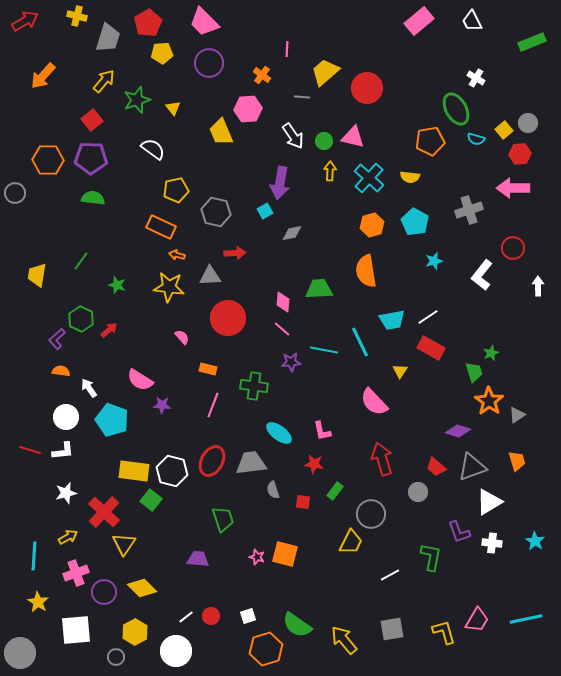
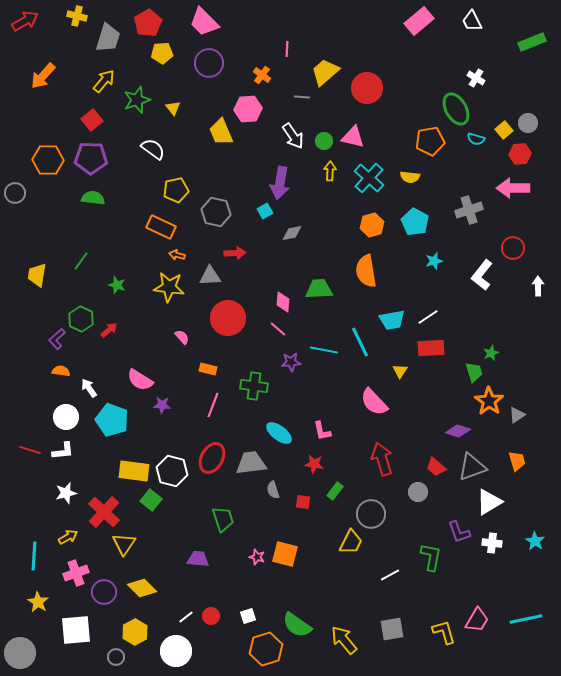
pink line at (282, 329): moved 4 px left
red rectangle at (431, 348): rotated 32 degrees counterclockwise
red ellipse at (212, 461): moved 3 px up
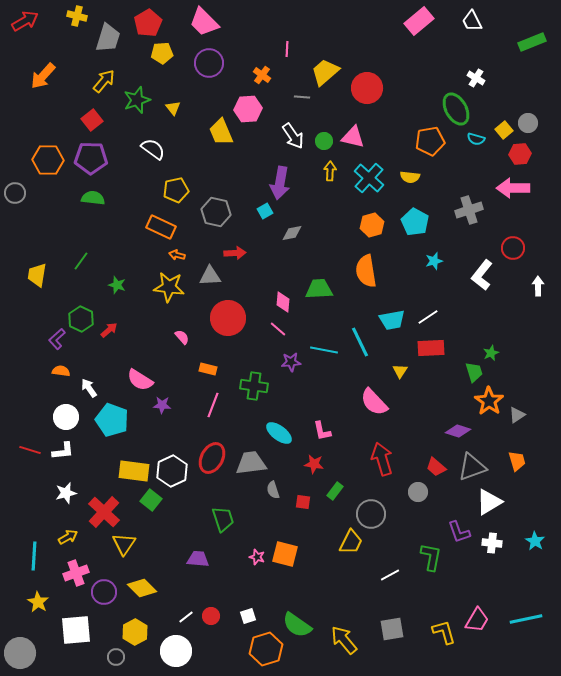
white hexagon at (172, 471): rotated 20 degrees clockwise
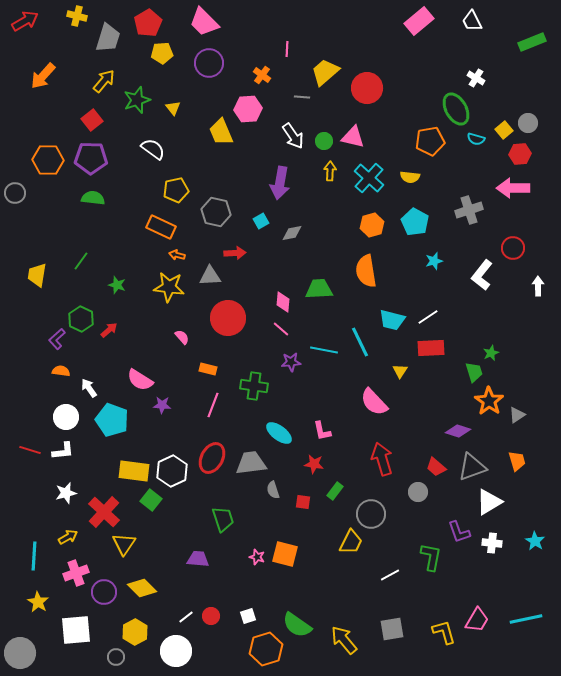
cyan square at (265, 211): moved 4 px left, 10 px down
cyan trapezoid at (392, 320): rotated 24 degrees clockwise
pink line at (278, 329): moved 3 px right
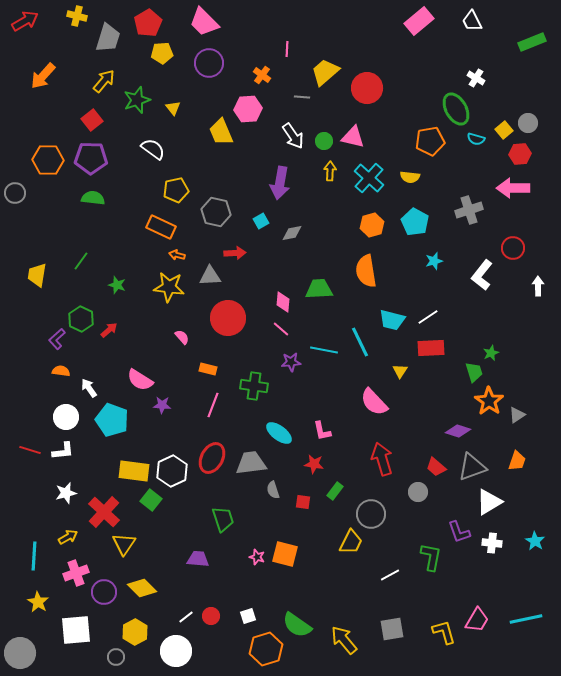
orange trapezoid at (517, 461): rotated 35 degrees clockwise
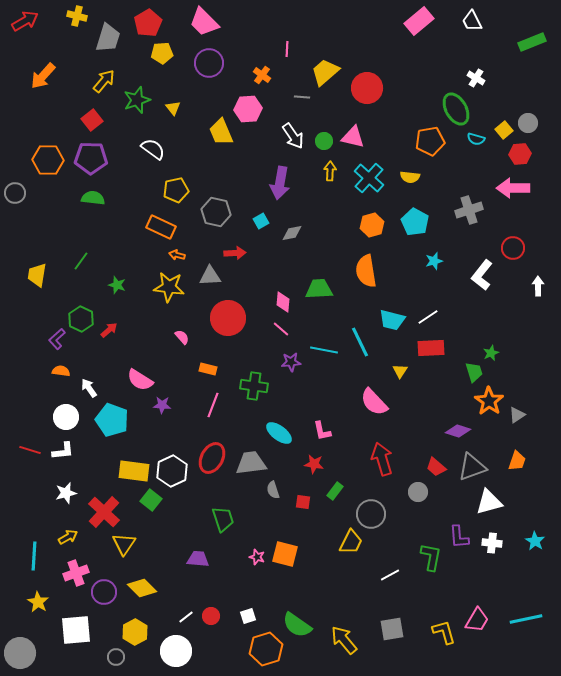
white triangle at (489, 502): rotated 16 degrees clockwise
purple L-shape at (459, 532): moved 5 px down; rotated 15 degrees clockwise
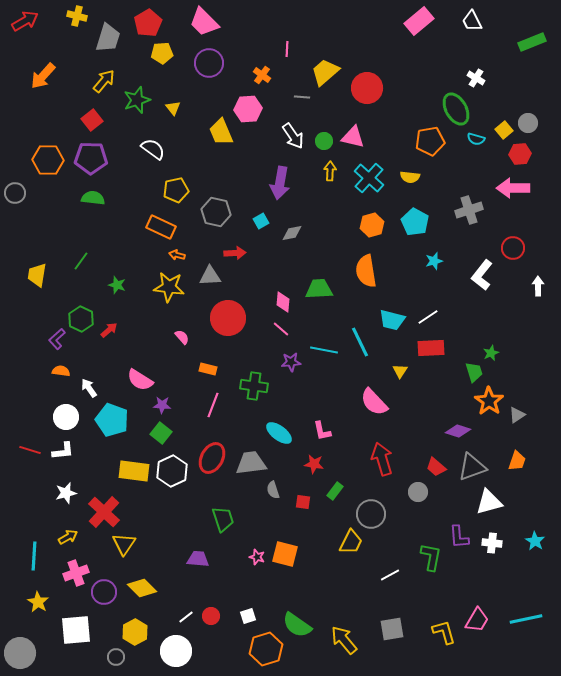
green square at (151, 500): moved 10 px right, 67 px up
